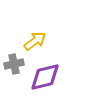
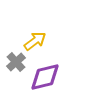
gray cross: moved 2 px right, 2 px up; rotated 30 degrees counterclockwise
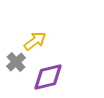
purple diamond: moved 3 px right
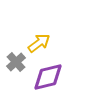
yellow arrow: moved 4 px right, 2 px down
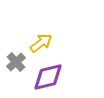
yellow arrow: moved 2 px right
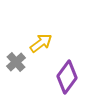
purple diamond: moved 19 px right; rotated 40 degrees counterclockwise
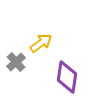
purple diamond: rotated 28 degrees counterclockwise
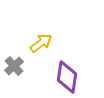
gray cross: moved 2 px left, 4 px down
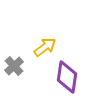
yellow arrow: moved 4 px right, 4 px down
